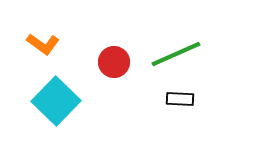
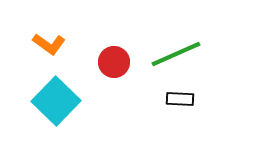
orange L-shape: moved 6 px right
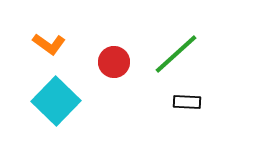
green line: rotated 18 degrees counterclockwise
black rectangle: moved 7 px right, 3 px down
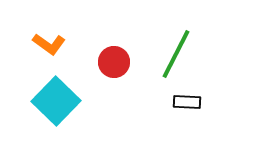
green line: rotated 21 degrees counterclockwise
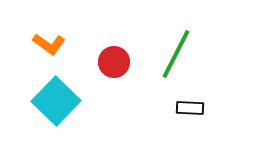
black rectangle: moved 3 px right, 6 px down
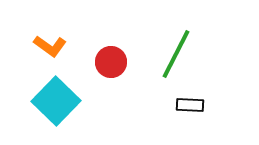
orange L-shape: moved 1 px right, 2 px down
red circle: moved 3 px left
black rectangle: moved 3 px up
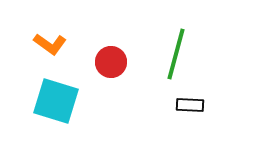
orange L-shape: moved 2 px up
green line: rotated 12 degrees counterclockwise
cyan square: rotated 27 degrees counterclockwise
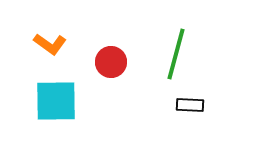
cyan square: rotated 18 degrees counterclockwise
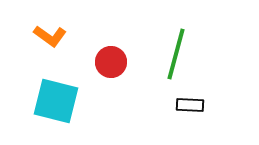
orange L-shape: moved 8 px up
cyan square: rotated 15 degrees clockwise
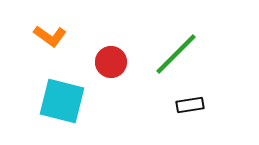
green line: rotated 30 degrees clockwise
cyan square: moved 6 px right
black rectangle: rotated 12 degrees counterclockwise
